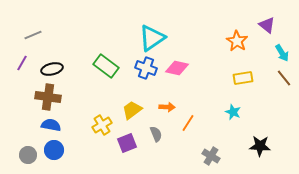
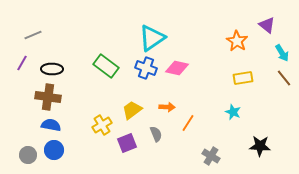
black ellipse: rotated 15 degrees clockwise
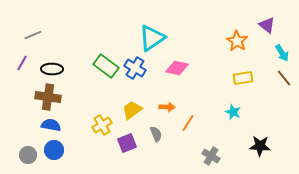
blue cross: moved 11 px left; rotated 10 degrees clockwise
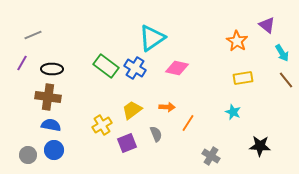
brown line: moved 2 px right, 2 px down
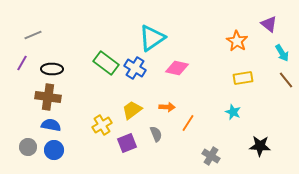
purple triangle: moved 2 px right, 1 px up
green rectangle: moved 3 px up
gray circle: moved 8 px up
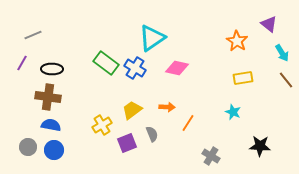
gray semicircle: moved 4 px left
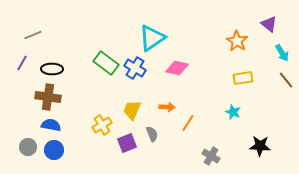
yellow trapezoid: rotated 30 degrees counterclockwise
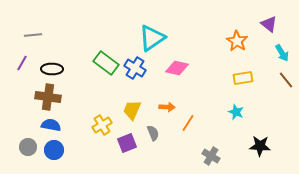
gray line: rotated 18 degrees clockwise
cyan star: moved 3 px right
gray semicircle: moved 1 px right, 1 px up
